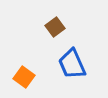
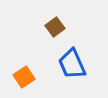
orange square: rotated 20 degrees clockwise
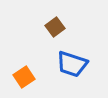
blue trapezoid: rotated 48 degrees counterclockwise
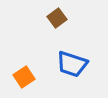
brown square: moved 2 px right, 9 px up
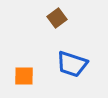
orange square: moved 1 px up; rotated 35 degrees clockwise
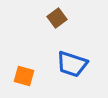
orange square: rotated 15 degrees clockwise
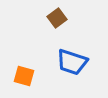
blue trapezoid: moved 2 px up
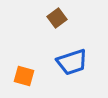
blue trapezoid: rotated 36 degrees counterclockwise
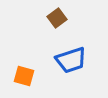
blue trapezoid: moved 1 px left, 2 px up
